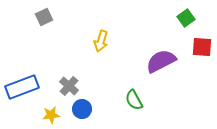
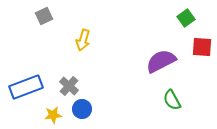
gray square: moved 1 px up
yellow arrow: moved 18 px left, 1 px up
blue rectangle: moved 4 px right
green semicircle: moved 38 px right
yellow star: moved 2 px right
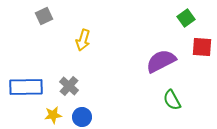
blue rectangle: rotated 20 degrees clockwise
blue circle: moved 8 px down
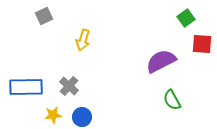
red square: moved 3 px up
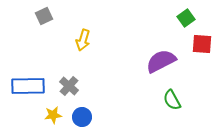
blue rectangle: moved 2 px right, 1 px up
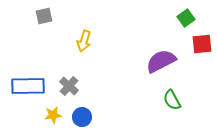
gray square: rotated 12 degrees clockwise
yellow arrow: moved 1 px right, 1 px down
red square: rotated 10 degrees counterclockwise
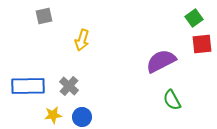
green square: moved 8 px right
yellow arrow: moved 2 px left, 1 px up
